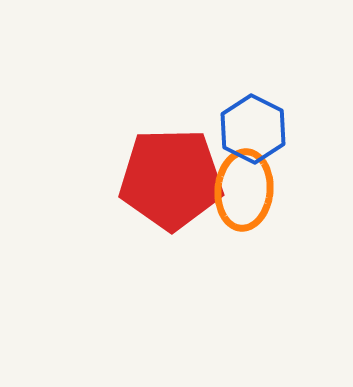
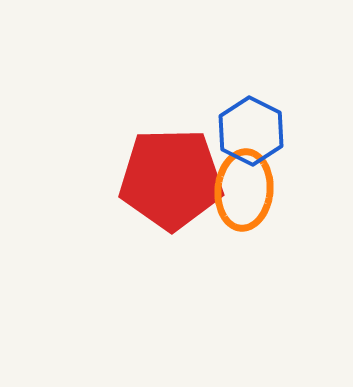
blue hexagon: moved 2 px left, 2 px down
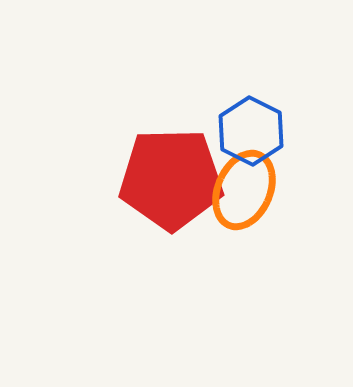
orange ellipse: rotated 18 degrees clockwise
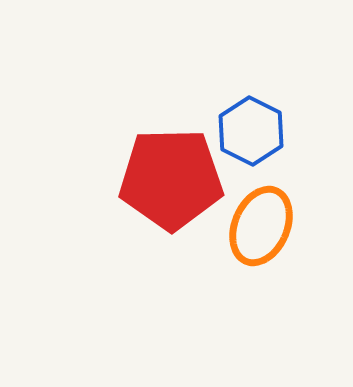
orange ellipse: moved 17 px right, 36 px down
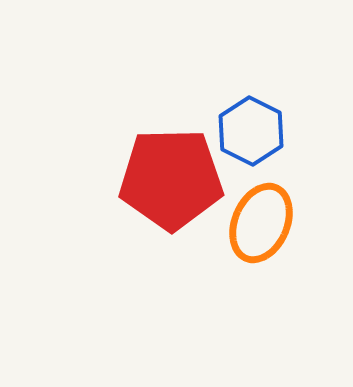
orange ellipse: moved 3 px up
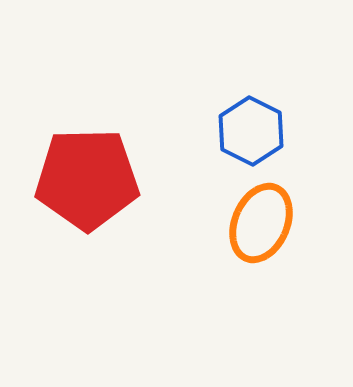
red pentagon: moved 84 px left
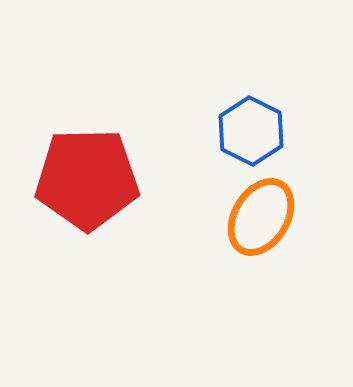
orange ellipse: moved 6 px up; rotated 8 degrees clockwise
